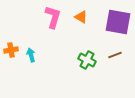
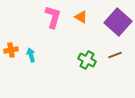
purple square: rotated 32 degrees clockwise
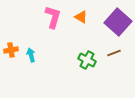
brown line: moved 1 px left, 2 px up
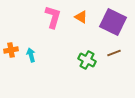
purple square: moved 5 px left; rotated 16 degrees counterclockwise
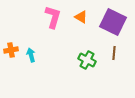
brown line: rotated 64 degrees counterclockwise
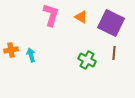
pink L-shape: moved 2 px left, 2 px up
purple square: moved 2 px left, 1 px down
